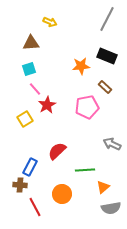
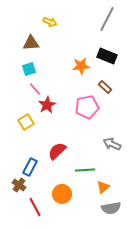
yellow square: moved 1 px right, 3 px down
brown cross: moved 1 px left; rotated 32 degrees clockwise
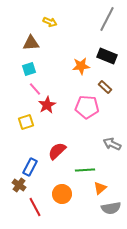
pink pentagon: rotated 15 degrees clockwise
yellow square: rotated 14 degrees clockwise
orange triangle: moved 3 px left, 1 px down
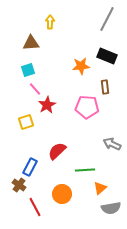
yellow arrow: rotated 112 degrees counterclockwise
cyan square: moved 1 px left, 1 px down
brown rectangle: rotated 40 degrees clockwise
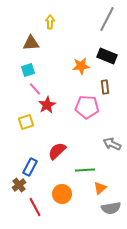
brown cross: rotated 16 degrees clockwise
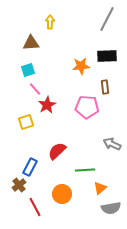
black rectangle: rotated 24 degrees counterclockwise
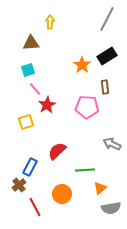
black rectangle: rotated 30 degrees counterclockwise
orange star: moved 1 px right, 1 px up; rotated 30 degrees counterclockwise
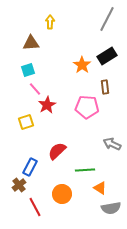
orange triangle: rotated 48 degrees counterclockwise
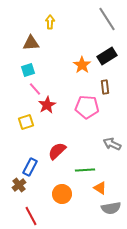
gray line: rotated 60 degrees counterclockwise
red line: moved 4 px left, 9 px down
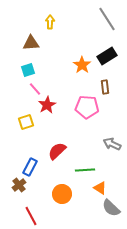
gray semicircle: rotated 54 degrees clockwise
